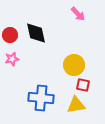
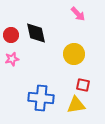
red circle: moved 1 px right
yellow circle: moved 11 px up
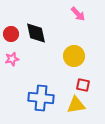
red circle: moved 1 px up
yellow circle: moved 2 px down
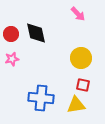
yellow circle: moved 7 px right, 2 px down
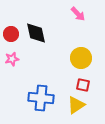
yellow triangle: rotated 24 degrees counterclockwise
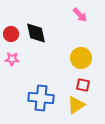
pink arrow: moved 2 px right, 1 px down
pink star: rotated 16 degrees clockwise
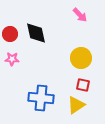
red circle: moved 1 px left
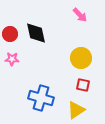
blue cross: rotated 10 degrees clockwise
yellow triangle: moved 5 px down
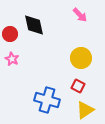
black diamond: moved 2 px left, 8 px up
pink star: rotated 24 degrees clockwise
red square: moved 5 px left, 1 px down; rotated 16 degrees clockwise
blue cross: moved 6 px right, 2 px down
yellow triangle: moved 9 px right
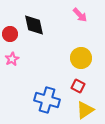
pink star: rotated 16 degrees clockwise
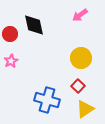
pink arrow: rotated 98 degrees clockwise
pink star: moved 1 px left, 2 px down
red square: rotated 16 degrees clockwise
yellow triangle: moved 1 px up
